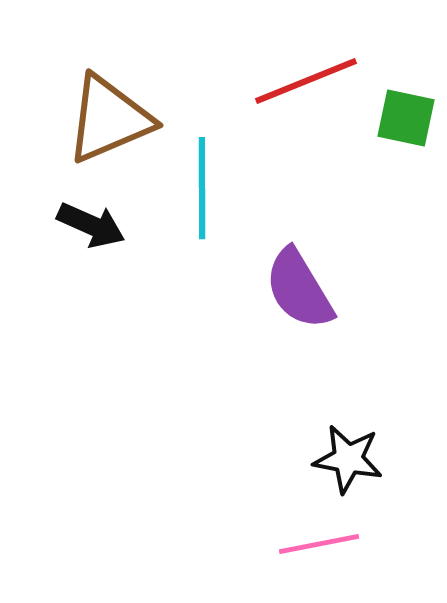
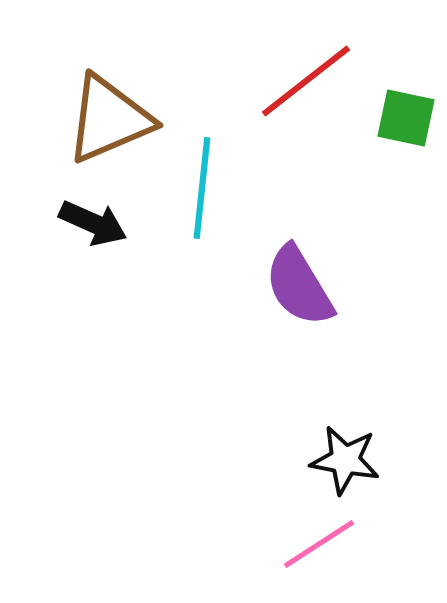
red line: rotated 16 degrees counterclockwise
cyan line: rotated 6 degrees clockwise
black arrow: moved 2 px right, 2 px up
purple semicircle: moved 3 px up
black star: moved 3 px left, 1 px down
pink line: rotated 22 degrees counterclockwise
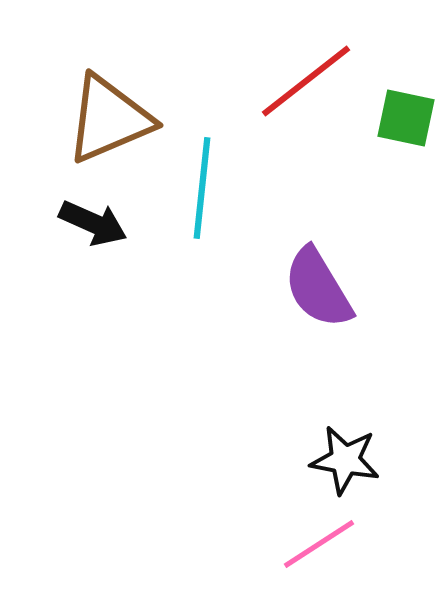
purple semicircle: moved 19 px right, 2 px down
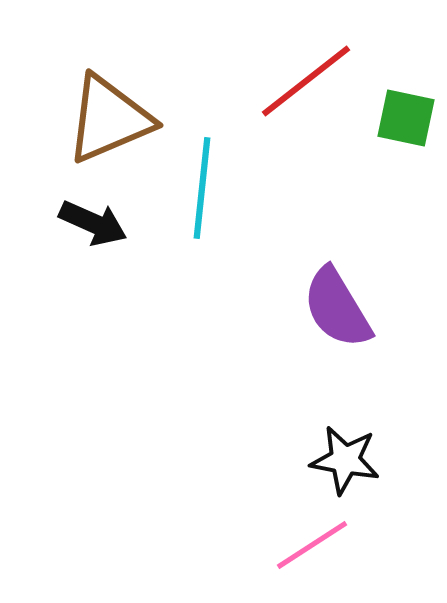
purple semicircle: moved 19 px right, 20 px down
pink line: moved 7 px left, 1 px down
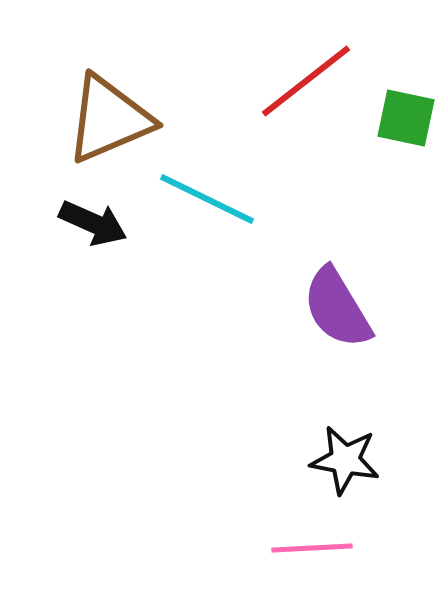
cyan line: moved 5 px right, 11 px down; rotated 70 degrees counterclockwise
pink line: moved 3 px down; rotated 30 degrees clockwise
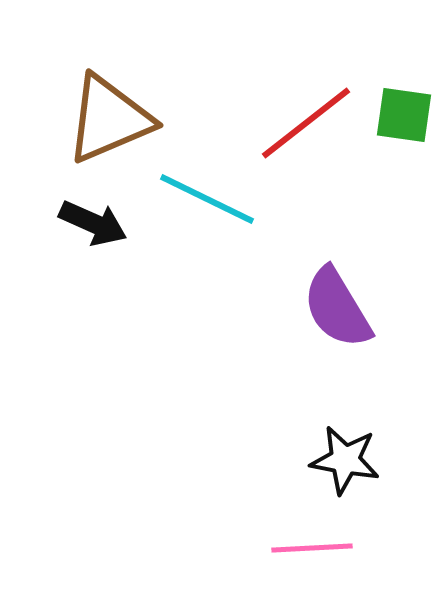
red line: moved 42 px down
green square: moved 2 px left, 3 px up; rotated 4 degrees counterclockwise
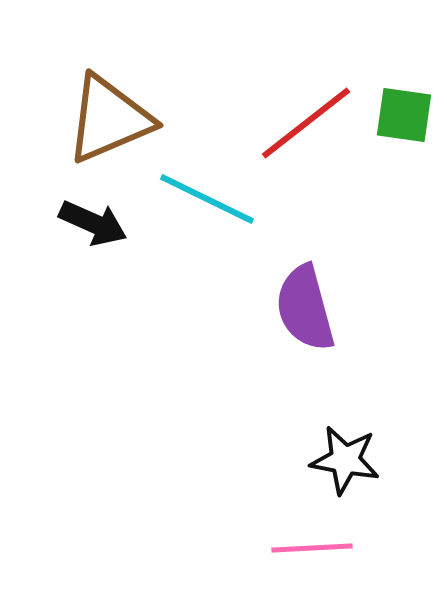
purple semicircle: moved 32 px left; rotated 16 degrees clockwise
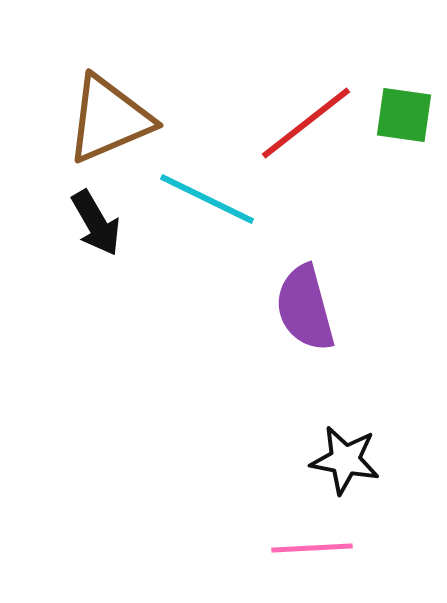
black arrow: moved 3 px right; rotated 36 degrees clockwise
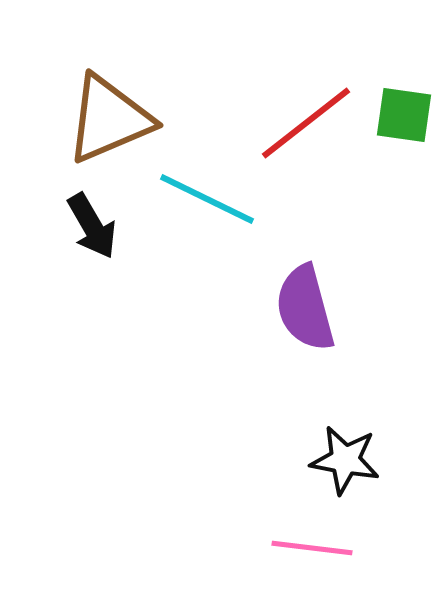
black arrow: moved 4 px left, 3 px down
pink line: rotated 10 degrees clockwise
